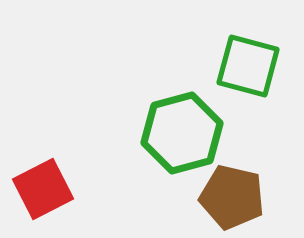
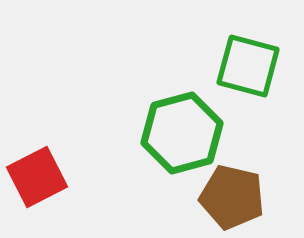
red square: moved 6 px left, 12 px up
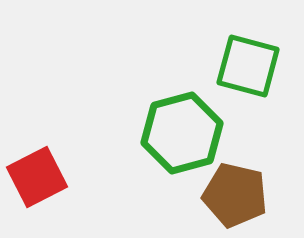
brown pentagon: moved 3 px right, 2 px up
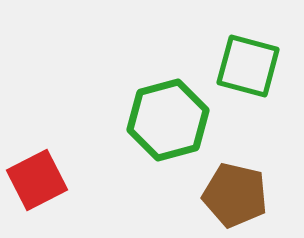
green hexagon: moved 14 px left, 13 px up
red square: moved 3 px down
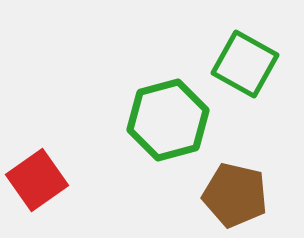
green square: moved 3 px left, 2 px up; rotated 14 degrees clockwise
red square: rotated 8 degrees counterclockwise
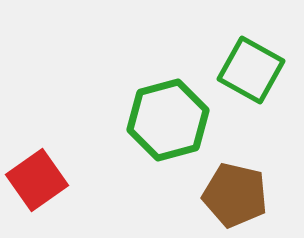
green square: moved 6 px right, 6 px down
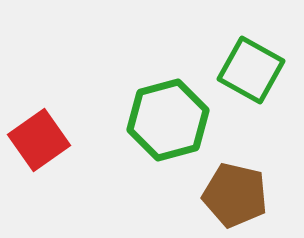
red square: moved 2 px right, 40 px up
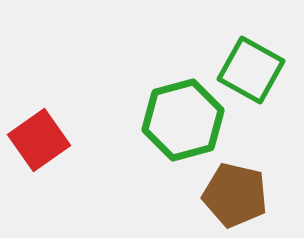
green hexagon: moved 15 px right
